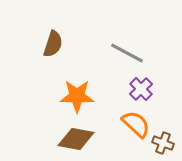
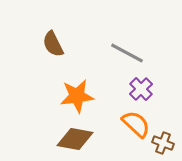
brown semicircle: rotated 136 degrees clockwise
orange star: rotated 8 degrees counterclockwise
brown diamond: moved 1 px left
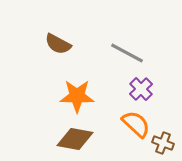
brown semicircle: moved 5 px right; rotated 36 degrees counterclockwise
orange star: rotated 8 degrees clockwise
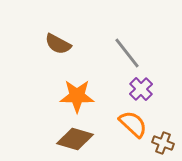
gray line: rotated 24 degrees clockwise
orange semicircle: moved 3 px left
brown diamond: rotated 6 degrees clockwise
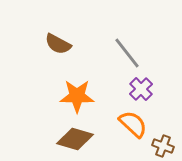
brown cross: moved 3 px down
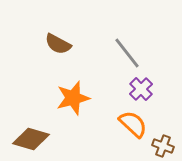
orange star: moved 4 px left, 2 px down; rotated 16 degrees counterclockwise
brown diamond: moved 44 px left
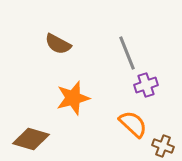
gray line: rotated 16 degrees clockwise
purple cross: moved 5 px right, 4 px up; rotated 25 degrees clockwise
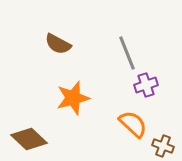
brown diamond: moved 2 px left; rotated 27 degrees clockwise
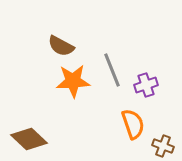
brown semicircle: moved 3 px right, 2 px down
gray line: moved 15 px left, 17 px down
orange star: moved 17 px up; rotated 12 degrees clockwise
orange semicircle: rotated 28 degrees clockwise
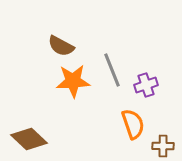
brown cross: rotated 20 degrees counterclockwise
